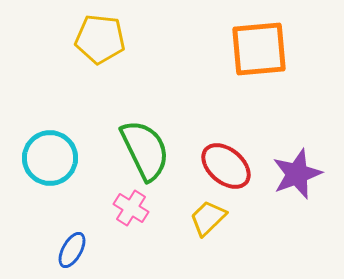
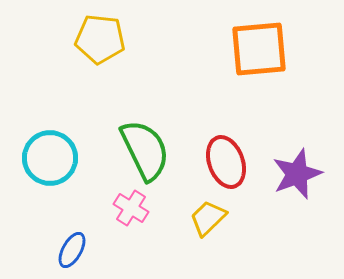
red ellipse: moved 4 px up; rotated 30 degrees clockwise
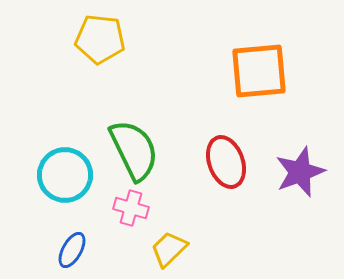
orange square: moved 22 px down
green semicircle: moved 11 px left
cyan circle: moved 15 px right, 17 px down
purple star: moved 3 px right, 2 px up
pink cross: rotated 16 degrees counterclockwise
yellow trapezoid: moved 39 px left, 31 px down
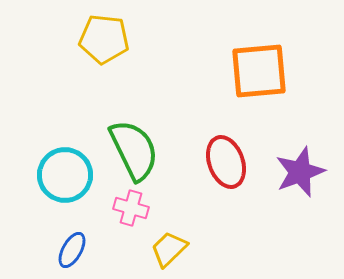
yellow pentagon: moved 4 px right
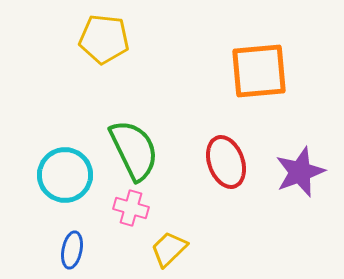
blue ellipse: rotated 18 degrees counterclockwise
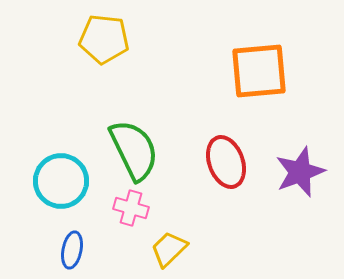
cyan circle: moved 4 px left, 6 px down
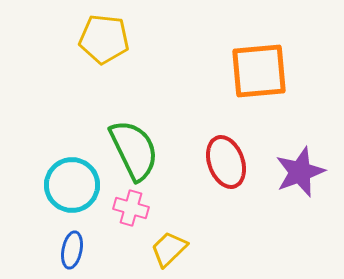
cyan circle: moved 11 px right, 4 px down
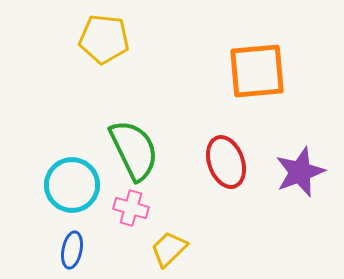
orange square: moved 2 px left
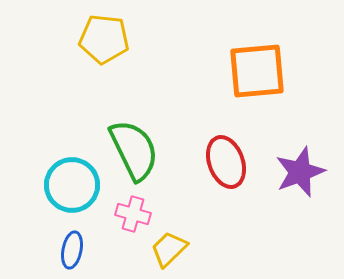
pink cross: moved 2 px right, 6 px down
